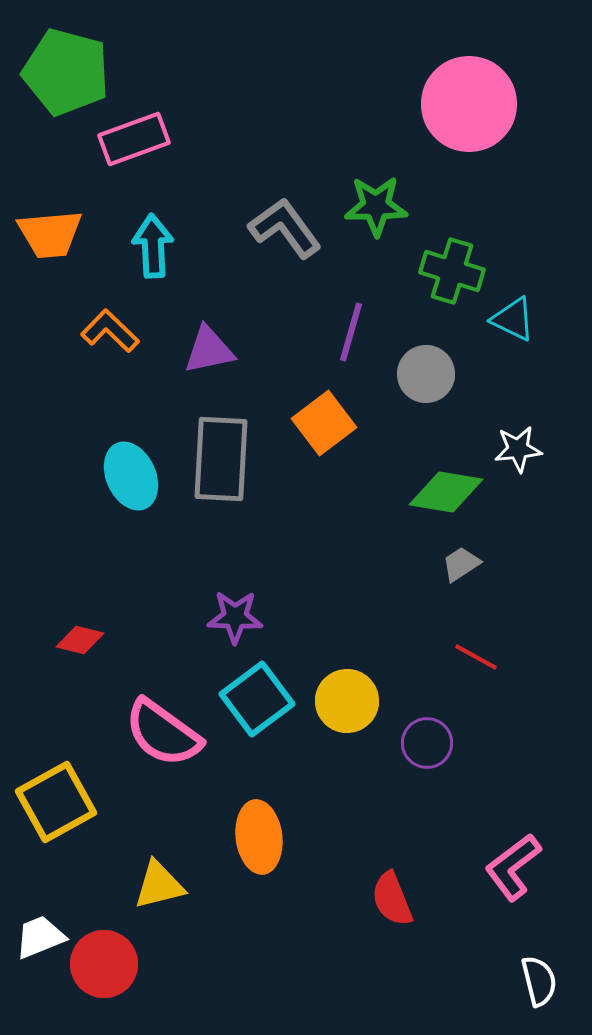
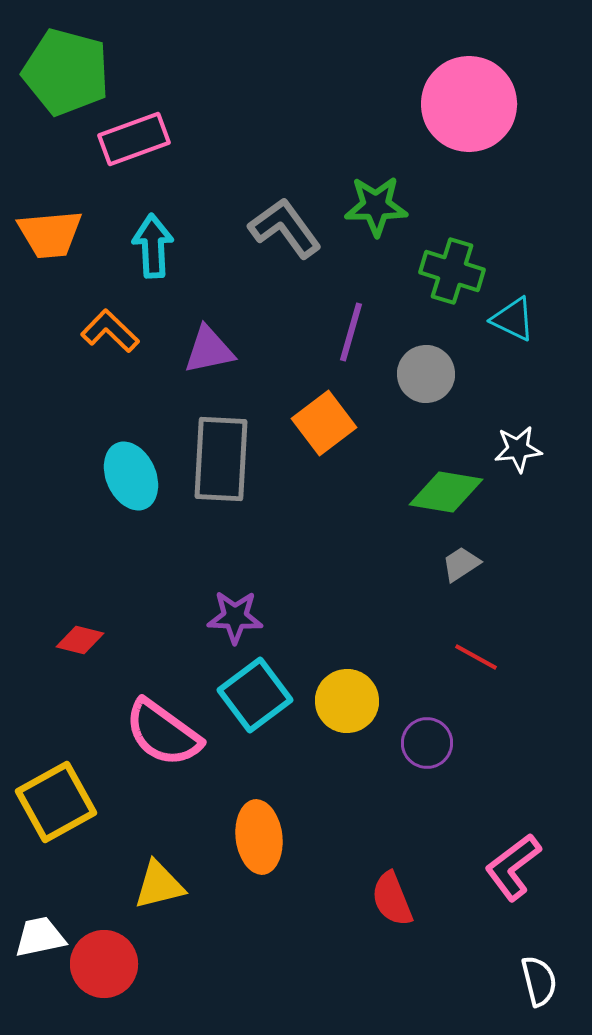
cyan square: moved 2 px left, 4 px up
white trapezoid: rotated 10 degrees clockwise
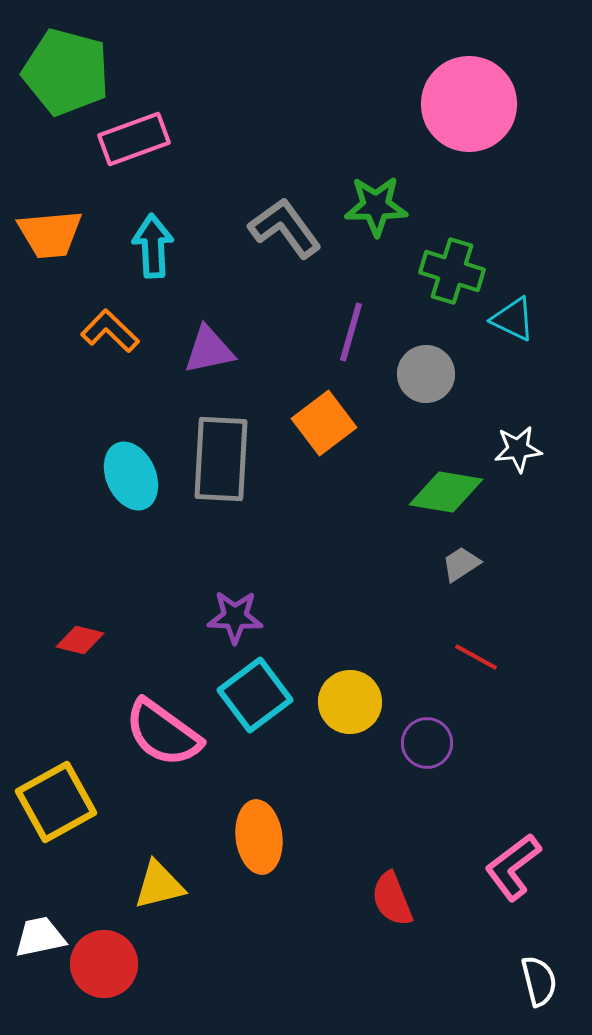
yellow circle: moved 3 px right, 1 px down
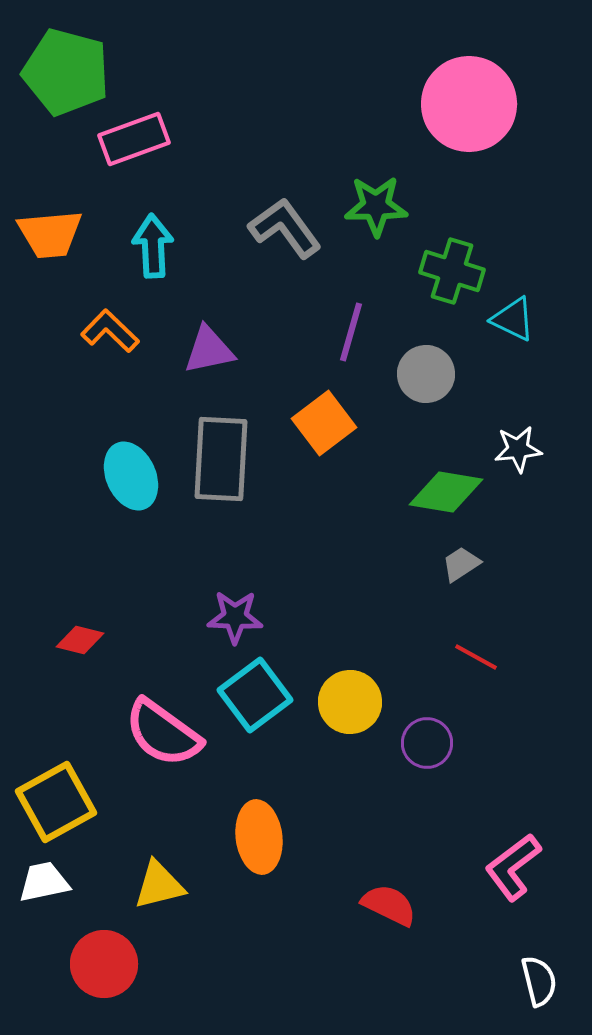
red semicircle: moved 3 px left, 6 px down; rotated 138 degrees clockwise
white trapezoid: moved 4 px right, 55 px up
